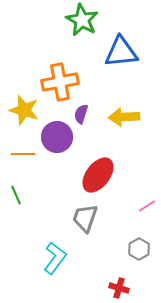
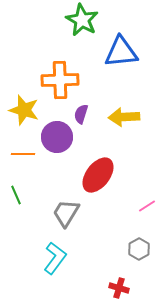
orange cross: moved 2 px up; rotated 9 degrees clockwise
gray trapezoid: moved 19 px left, 5 px up; rotated 12 degrees clockwise
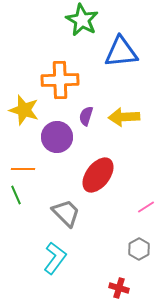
purple semicircle: moved 5 px right, 2 px down
orange line: moved 15 px down
pink line: moved 1 px left, 1 px down
gray trapezoid: rotated 104 degrees clockwise
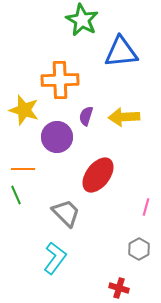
pink line: rotated 42 degrees counterclockwise
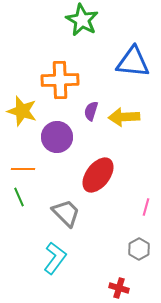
blue triangle: moved 12 px right, 10 px down; rotated 12 degrees clockwise
yellow star: moved 2 px left, 1 px down
purple semicircle: moved 5 px right, 5 px up
green line: moved 3 px right, 2 px down
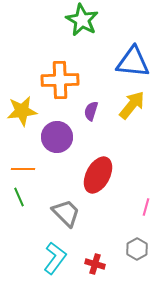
yellow star: rotated 24 degrees counterclockwise
yellow arrow: moved 8 px right, 12 px up; rotated 132 degrees clockwise
red ellipse: rotated 9 degrees counterclockwise
gray hexagon: moved 2 px left
red cross: moved 24 px left, 24 px up
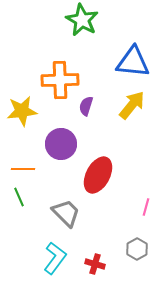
purple semicircle: moved 5 px left, 5 px up
purple circle: moved 4 px right, 7 px down
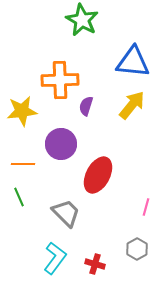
orange line: moved 5 px up
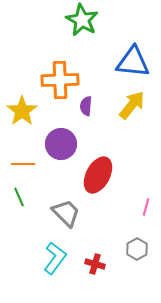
purple semicircle: rotated 12 degrees counterclockwise
yellow star: rotated 28 degrees counterclockwise
